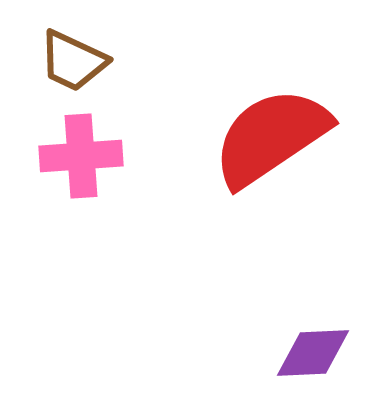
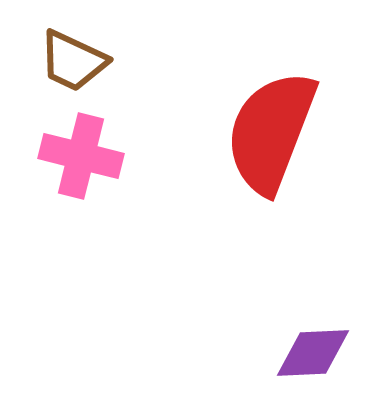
red semicircle: moved 5 px up; rotated 35 degrees counterclockwise
pink cross: rotated 18 degrees clockwise
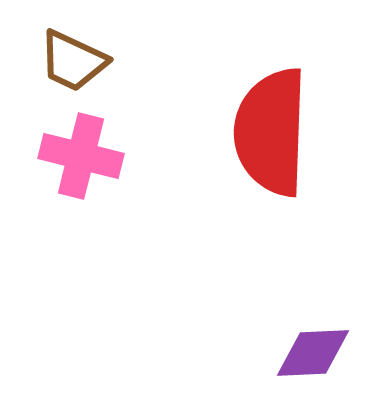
red semicircle: rotated 19 degrees counterclockwise
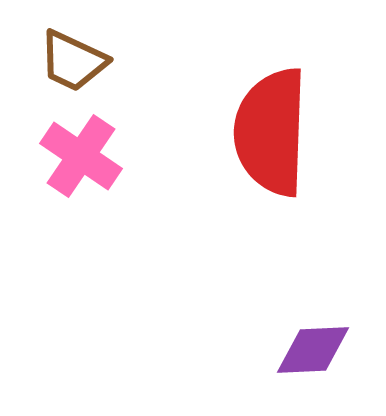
pink cross: rotated 20 degrees clockwise
purple diamond: moved 3 px up
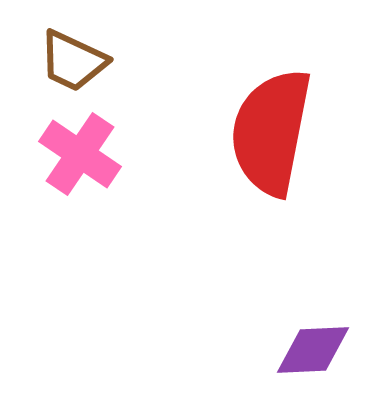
red semicircle: rotated 9 degrees clockwise
pink cross: moved 1 px left, 2 px up
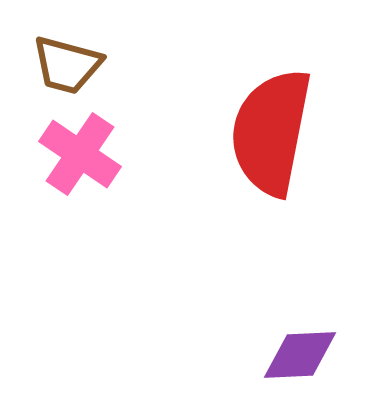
brown trapezoid: moved 6 px left, 4 px down; rotated 10 degrees counterclockwise
purple diamond: moved 13 px left, 5 px down
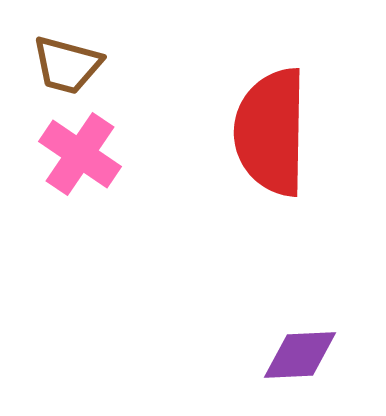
red semicircle: rotated 10 degrees counterclockwise
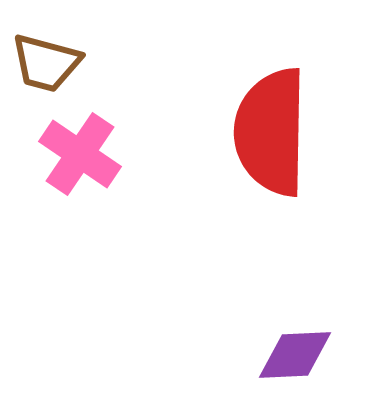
brown trapezoid: moved 21 px left, 2 px up
purple diamond: moved 5 px left
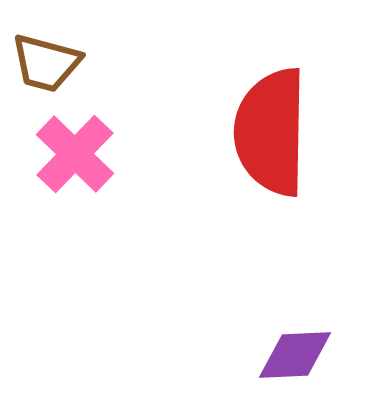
pink cross: moved 5 px left; rotated 10 degrees clockwise
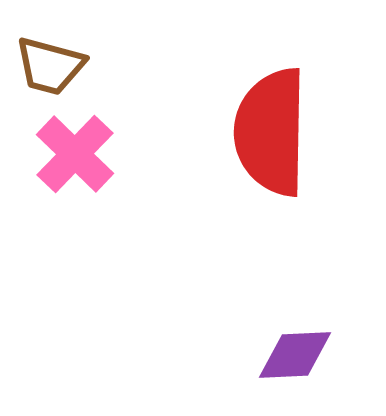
brown trapezoid: moved 4 px right, 3 px down
